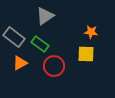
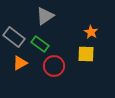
orange star: rotated 24 degrees clockwise
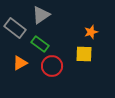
gray triangle: moved 4 px left, 1 px up
orange star: rotated 24 degrees clockwise
gray rectangle: moved 1 px right, 9 px up
yellow square: moved 2 px left
red circle: moved 2 px left
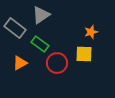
red circle: moved 5 px right, 3 px up
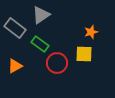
orange triangle: moved 5 px left, 3 px down
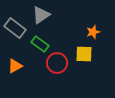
orange star: moved 2 px right
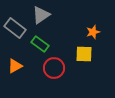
red circle: moved 3 px left, 5 px down
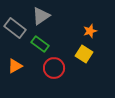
gray triangle: moved 1 px down
orange star: moved 3 px left, 1 px up
yellow square: rotated 30 degrees clockwise
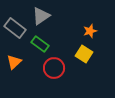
orange triangle: moved 1 px left, 4 px up; rotated 14 degrees counterclockwise
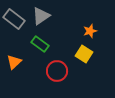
gray rectangle: moved 1 px left, 9 px up
red circle: moved 3 px right, 3 px down
